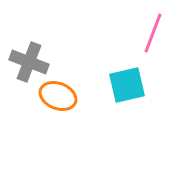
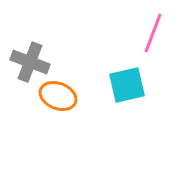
gray cross: moved 1 px right
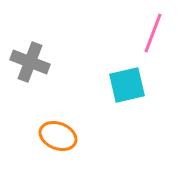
orange ellipse: moved 40 px down
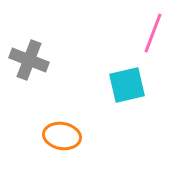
gray cross: moved 1 px left, 2 px up
orange ellipse: moved 4 px right; rotated 12 degrees counterclockwise
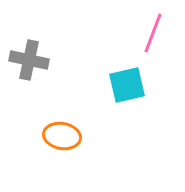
gray cross: rotated 9 degrees counterclockwise
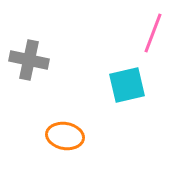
orange ellipse: moved 3 px right
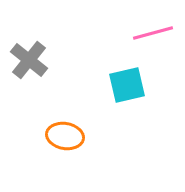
pink line: rotated 54 degrees clockwise
gray cross: rotated 27 degrees clockwise
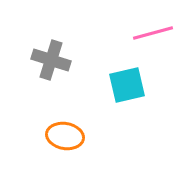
gray cross: moved 22 px right; rotated 21 degrees counterclockwise
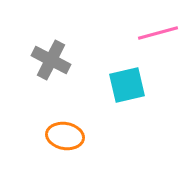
pink line: moved 5 px right
gray cross: rotated 9 degrees clockwise
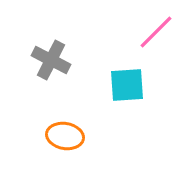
pink line: moved 2 px left, 1 px up; rotated 30 degrees counterclockwise
cyan square: rotated 9 degrees clockwise
